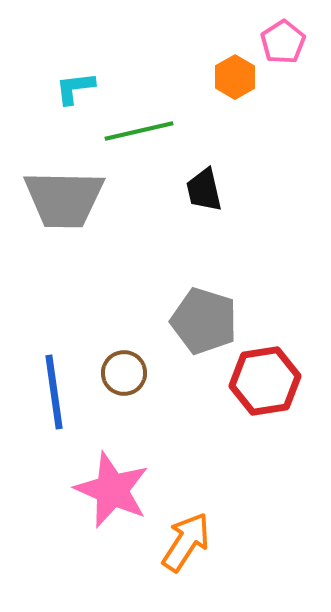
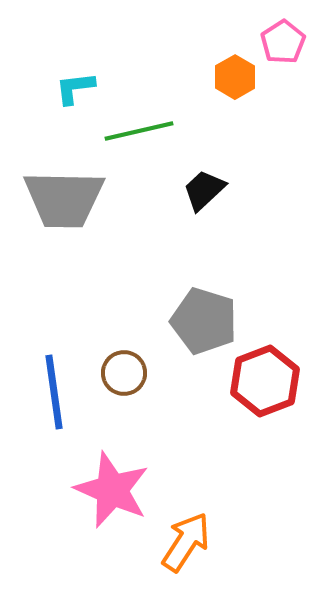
black trapezoid: rotated 60 degrees clockwise
red hexagon: rotated 12 degrees counterclockwise
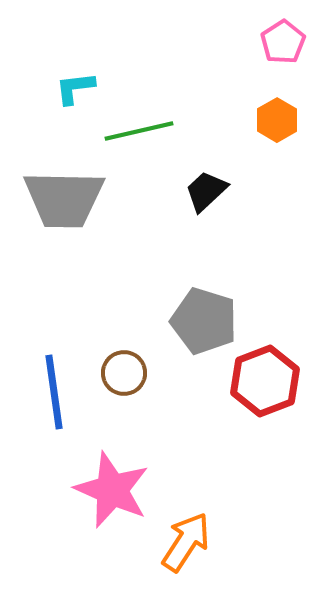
orange hexagon: moved 42 px right, 43 px down
black trapezoid: moved 2 px right, 1 px down
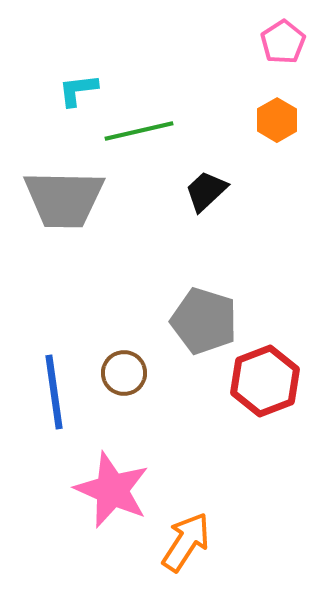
cyan L-shape: moved 3 px right, 2 px down
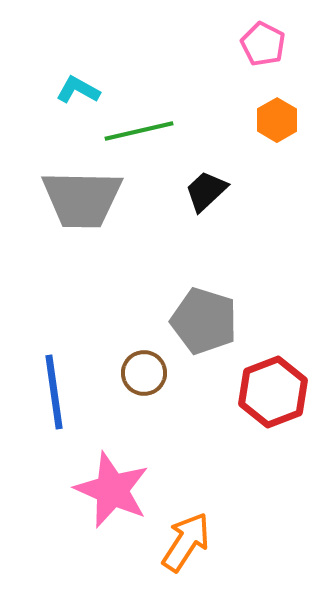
pink pentagon: moved 20 px left, 2 px down; rotated 12 degrees counterclockwise
cyan L-shape: rotated 36 degrees clockwise
gray trapezoid: moved 18 px right
brown circle: moved 20 px right
red hexagon: moved 8 px right, 11 px down
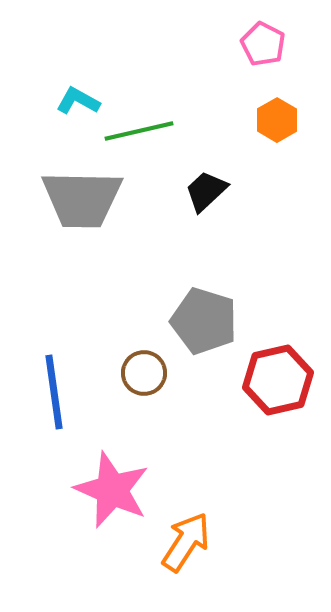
cyan L-shape: moved 11 px down
red hexagon: moved 5 px right, 12 px up; rotated 8 degrees clockwise
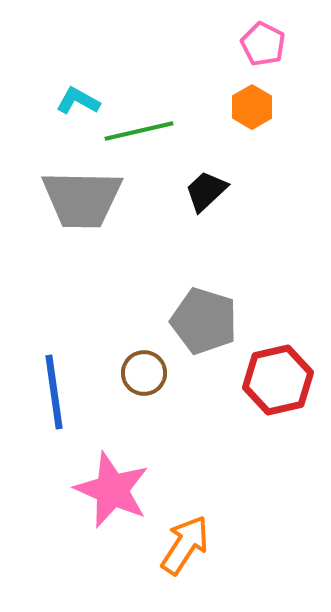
orange hexagon: moved 25 px left, 13 px up
orange arrow: moved 1 px left, 3 px down
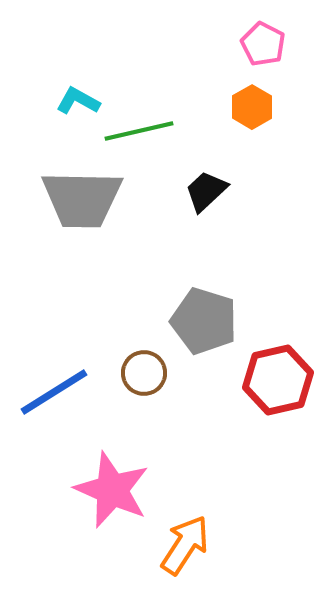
blue line: rotated 66 degrees clockwise
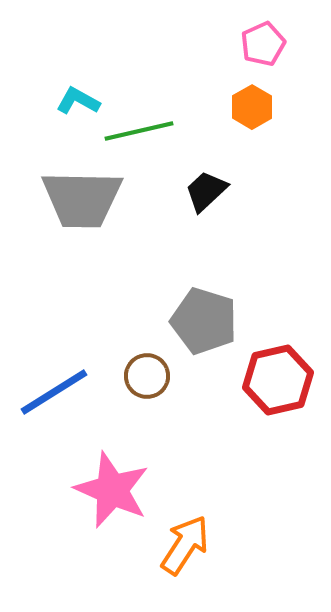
pink pentagon: rotated 21 degrees clockwise
brown circle: moved 3 px right, 3 px down
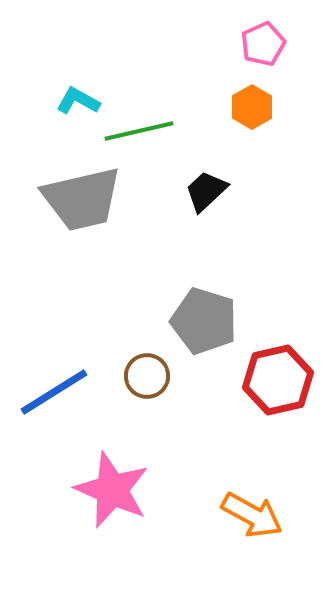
gray trapezoid: rotated 14 degrees counterclockwise
orange arrow: moved 67 px right, 30 px up; rotated 86 degrees clockwise
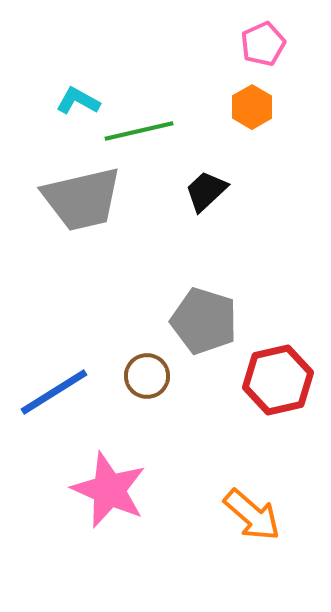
pink star: moved 3 px left
orange arrow: rotated 12 degrees clockwise
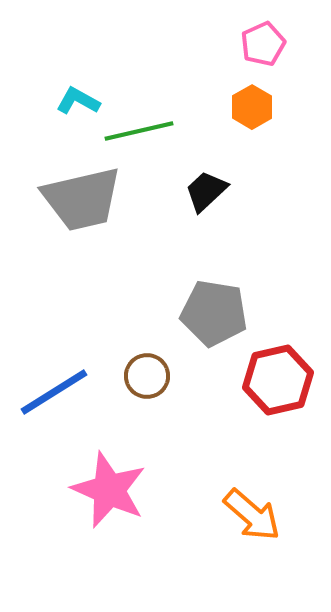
gray pentagon: moved 10 px right, 8 px up; rotated 8 degrees counterclockwise
